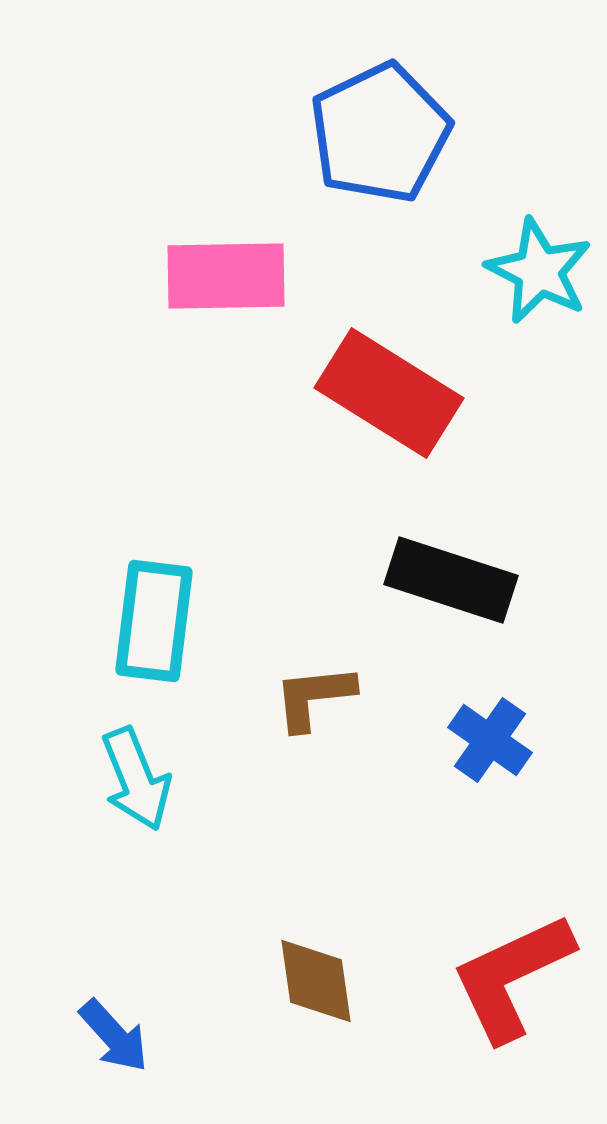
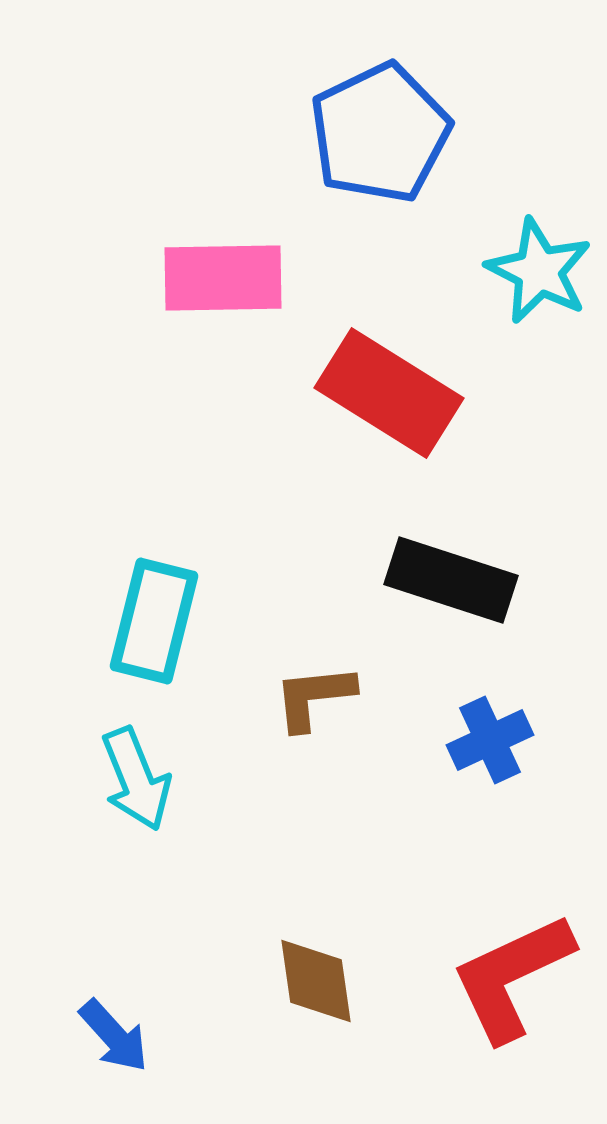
pink rectangle: moved 3 px left, 2 px down
cyan rectangle: rotated 7 degrees clockwise
blue cross: rotated 30 degrees clockwise
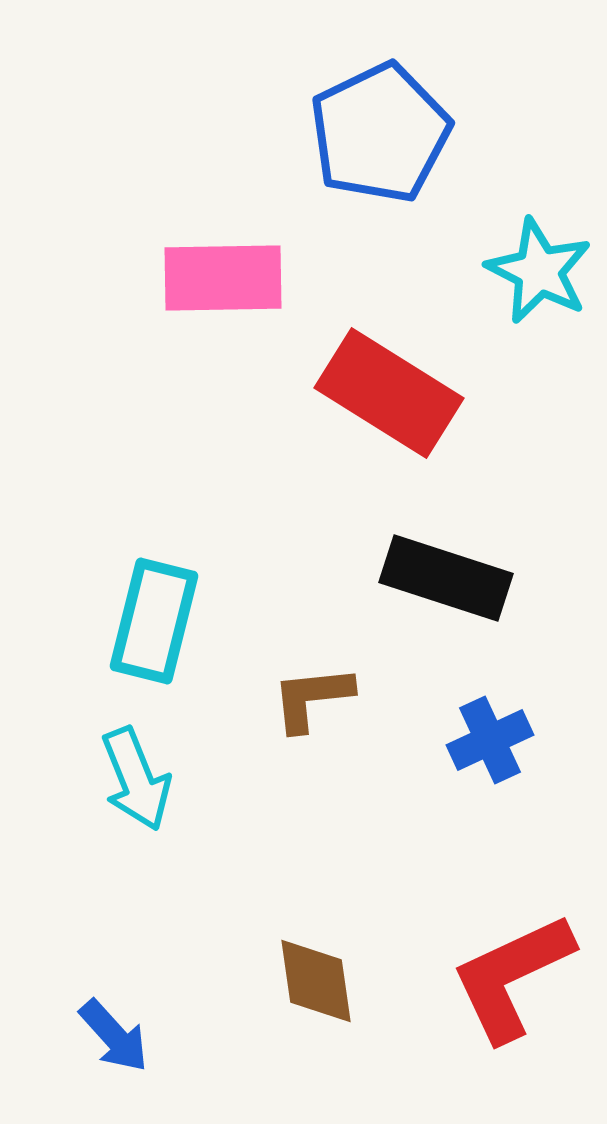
black rectangle: moved 5 px left, 2 px up
brown L-shape: moved 2 px left, 1 px down
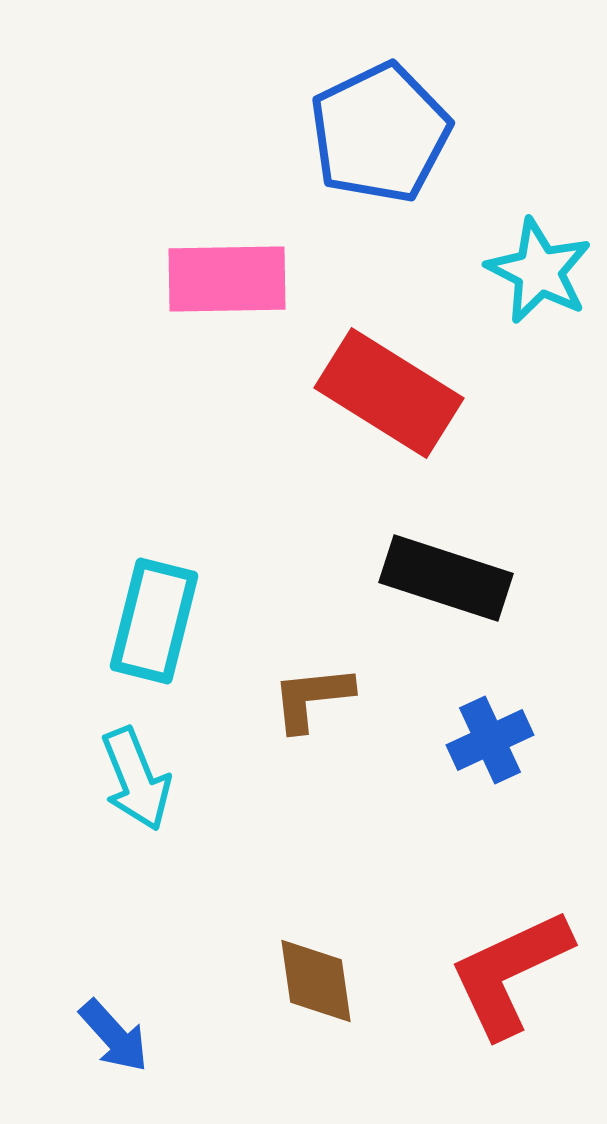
pink rectangle: moved 4 px right, 1 px down
red L-shape: moved 2 px left, 4 px up
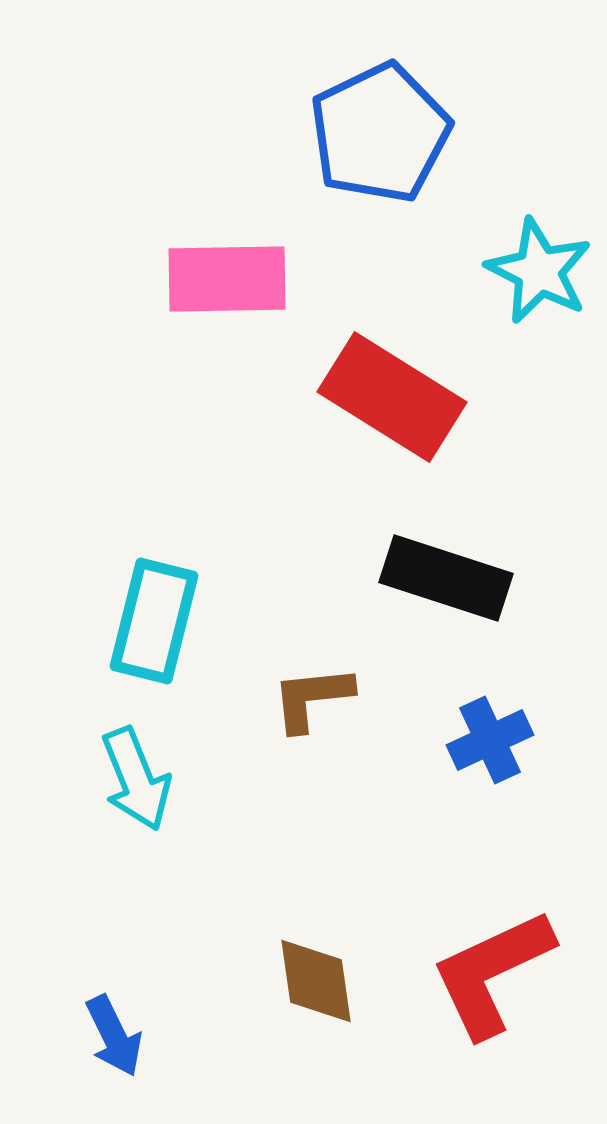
red rectangle: moved 3 px right, 4 px down
red L-shape: moved 18 px left
blue arrow: rotated 16 degrees clockwise
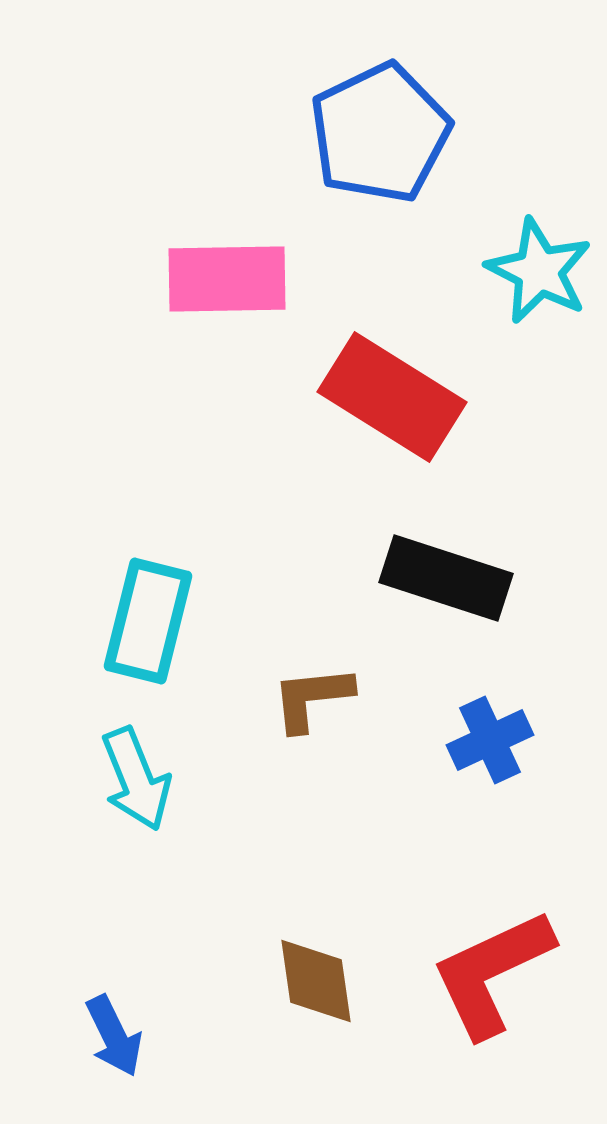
cyan rectangle: moved 6 px left
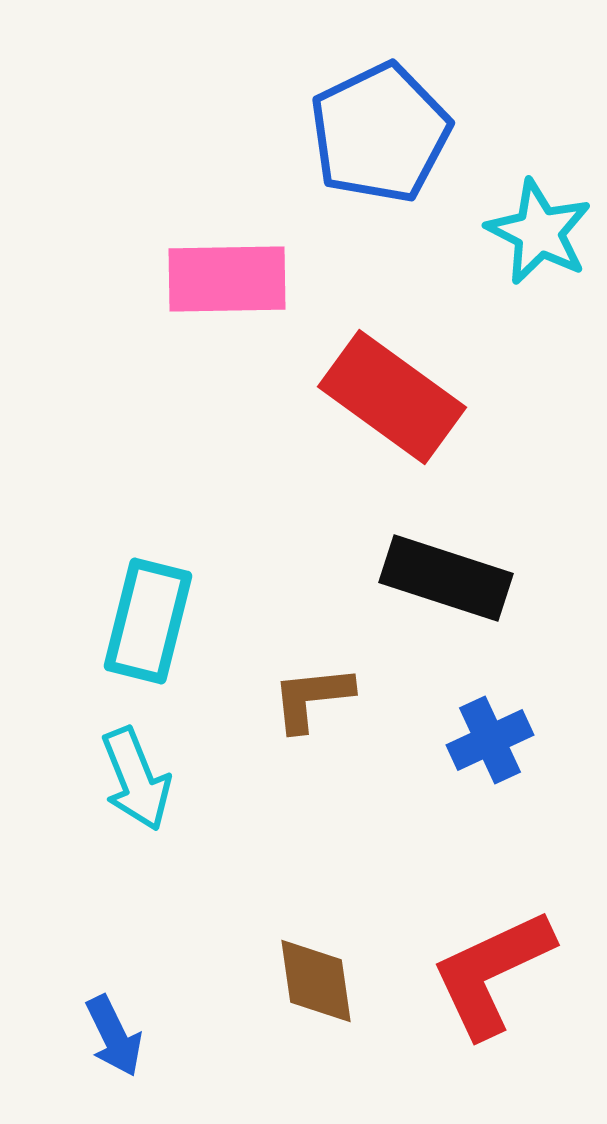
cyan star: moved 39 px up
red rectangle: rotated 4 degrees clockwise
